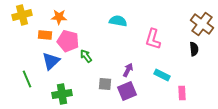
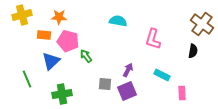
orange rectangle: moved 1 px left
black semicircle: moved 1 px left, 2 px down; rotated 16 degrees clockwise
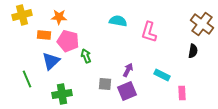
pink L-shape: moved 4 px left, 7 px up
green arrow: rotated 16 degrees clockwise
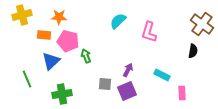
cyan semicircle: rotated 54 degrees counterclockwise
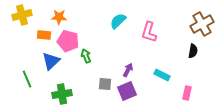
brown cross: rotated 25 degrees clockwise
pink rectangle: moved 5 px right; rotated 16 degrees clockwise
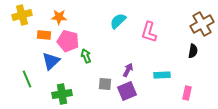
cyan rectangle: rotated 28 degrees counterclockwise
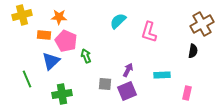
pink pentagon: moved 2 px left; rotated 10 degrees clockwise
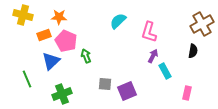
yellow cross: moved 1 px right; rotated 30 degrees clockwise
orange rectangle: rotated 24 degrees counterclockwise
purple arrow: moved 25 px right, 14 px up
cyan rectangle: moved 3 px right, 4 px up; rotated 63 degrees clockwise
green cross: rotated 12 degrees counterclockwise
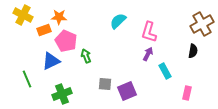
yellow cross: rotated 12 degrees clockwise
orange rectangle: moved 5 px up
purple arrow: moved 5 px left, 2 px up
blue triangle: rotated 18 degrees clockwise
